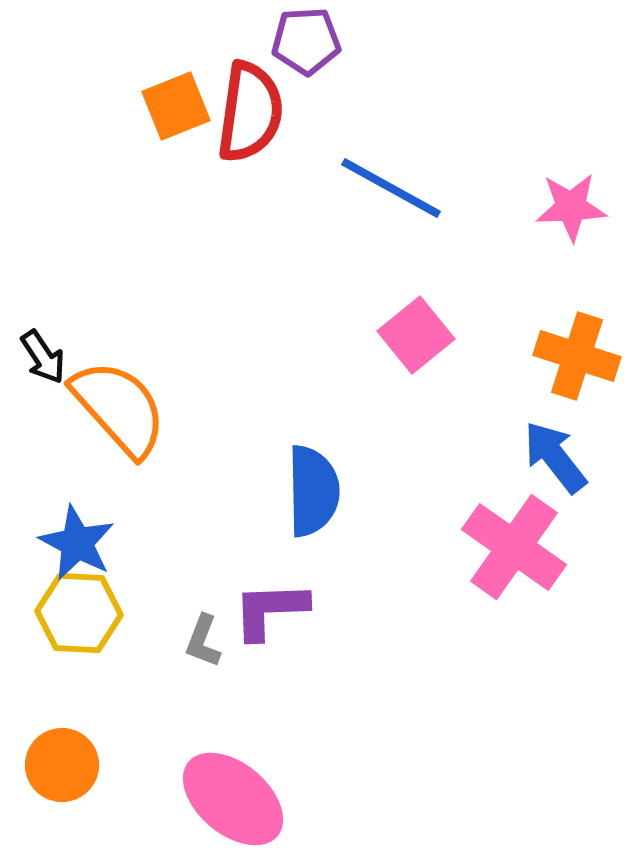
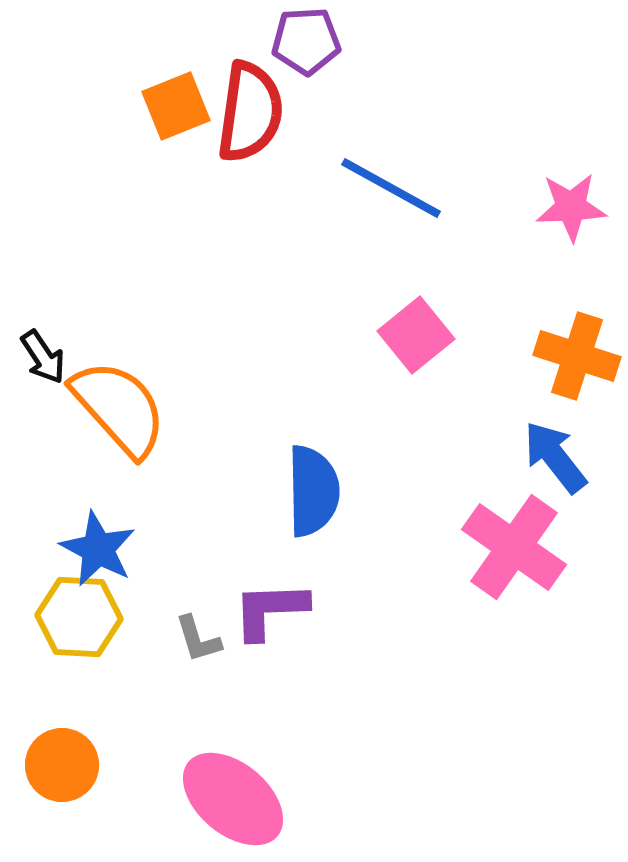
blue star: moved 21 px right, 6 px down
yellow hexagon: moved 4 px down
gray L-shape: moved 5 px left, 2 px up; rotated 38 degrees counterclockwise
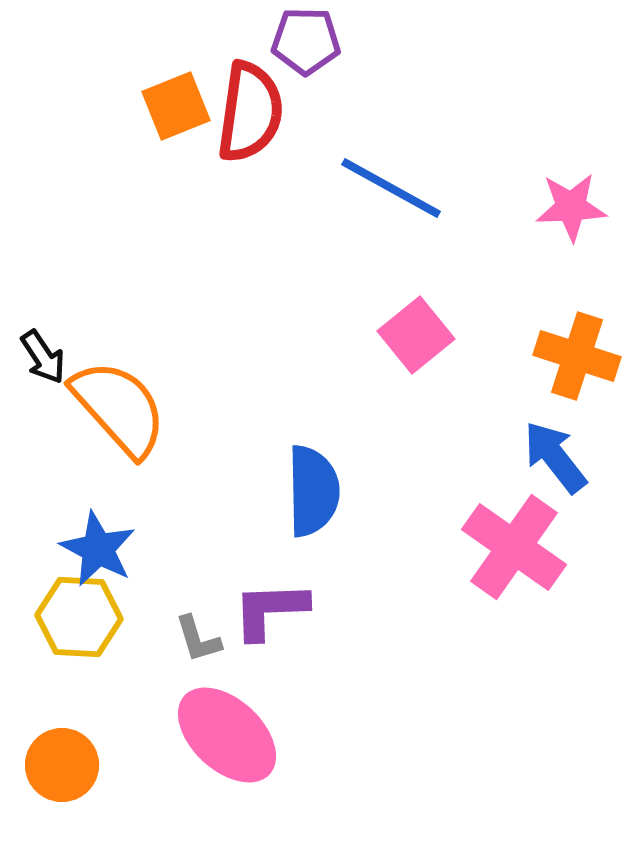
purple pentagon: rotated 4 degrees clockwise
pink ellipse: moved 6 px left, 64 px up; rotated 3 degrees clockwise
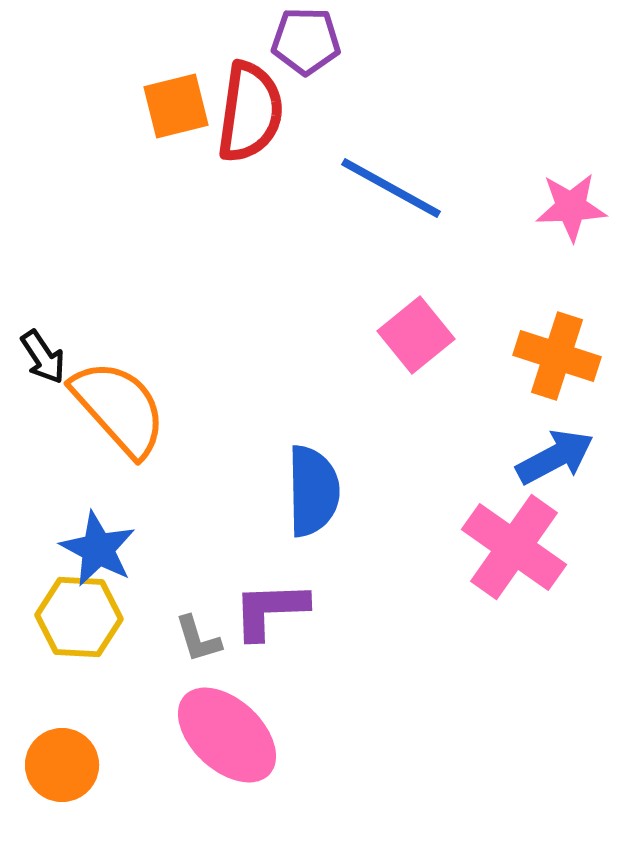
orange square: rotated 8 degrees clockwise
orange cross: moved 20 px left
blue arrow: rotated 100 degrees clockwise
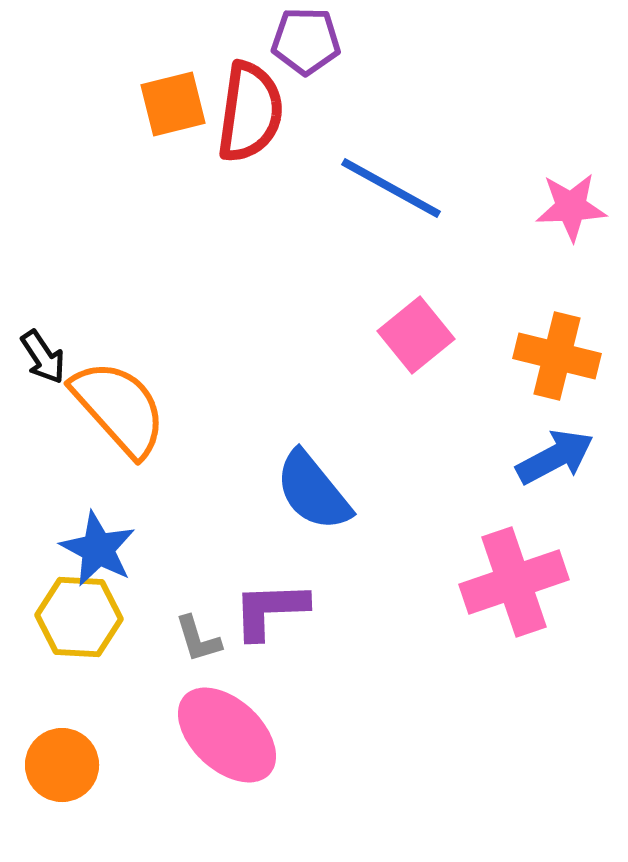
orange square: moved 3 px left, 2 px up
orange cross: rotated 4 degrees counterclockwise
blue semicircle: rotated 142 degrees clockwise
pink cross: moved 35 px down; rotated 36 degrees clockwise
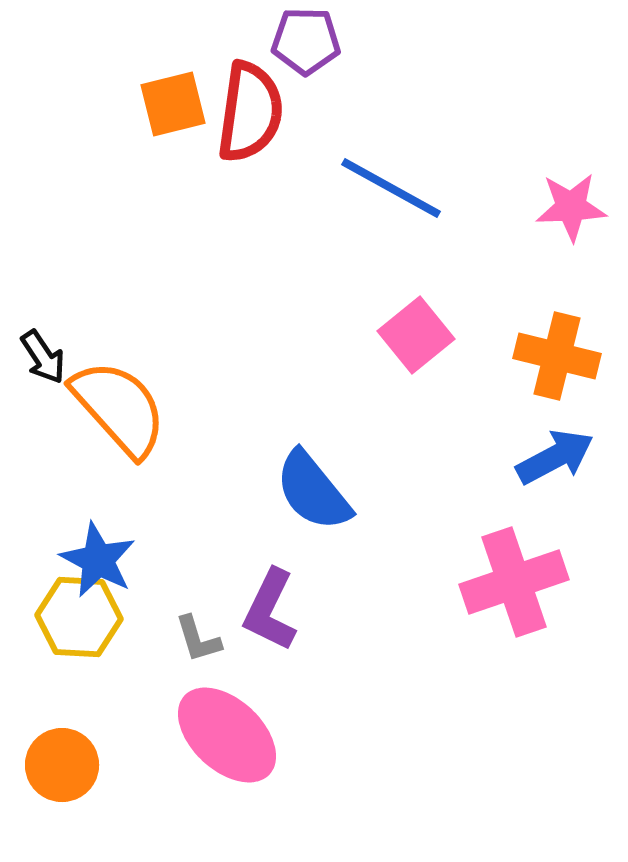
blue star: moved 11 px down
purple L-shape: rotated 62 degrees counterclockwise
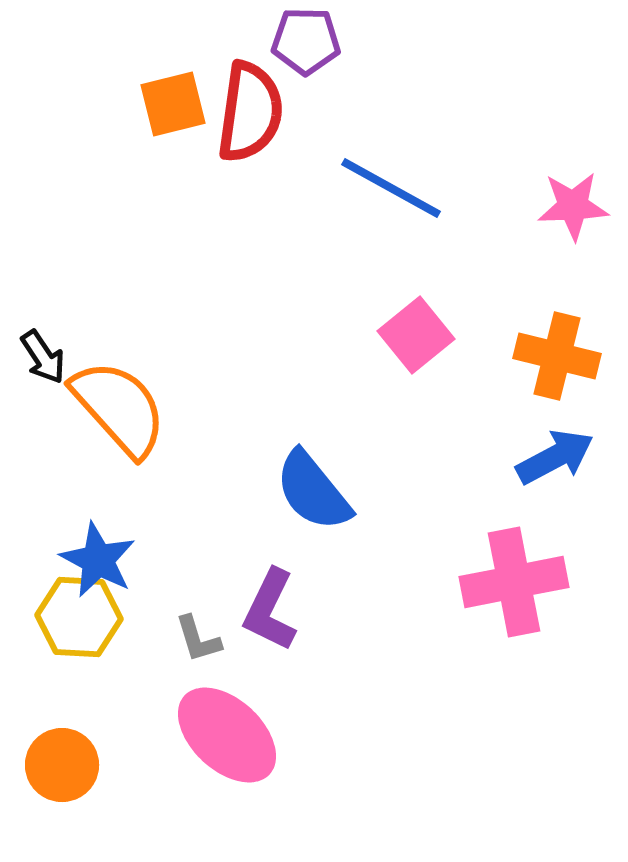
pink star: moved 2 px right, 1 px up
pink cross: rotated 8 degrees clockwise
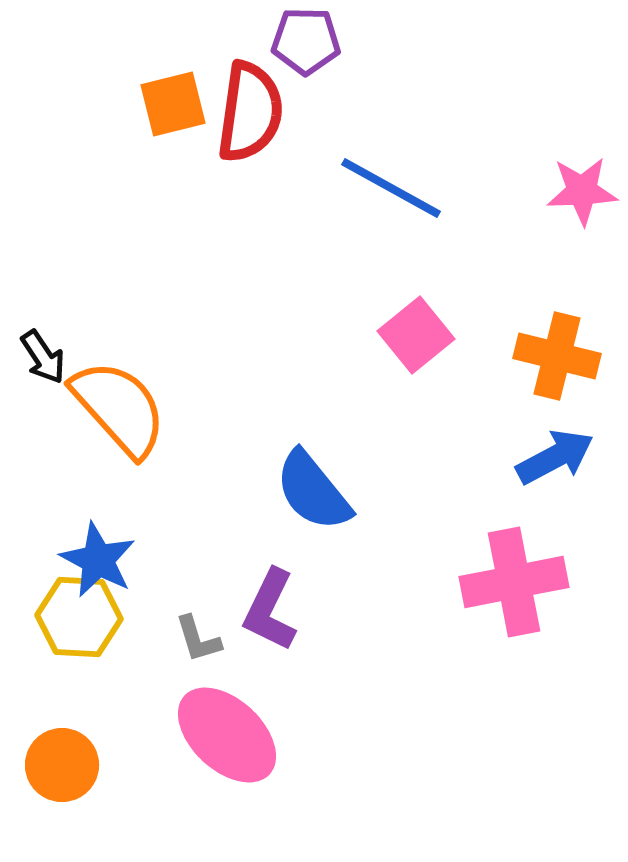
pink star: moved 9 px right, 15 px up
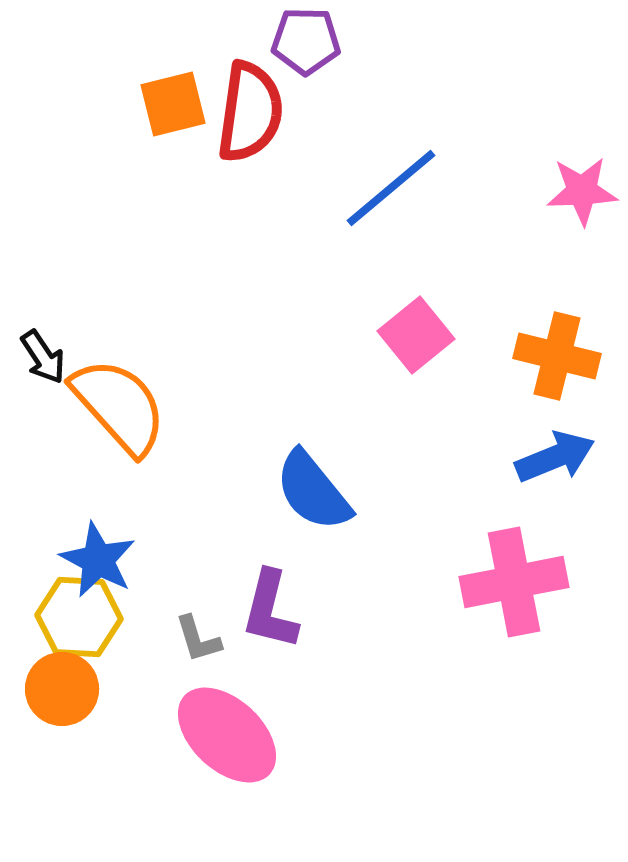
blue line: rotated 69 degrees counterclockwise
orange semicircle: moved 2 px up
blue arrow: rotated 6 degrees clockwise
purple L-shape: rotated 12 degrees counterclockwise
orange circle: moved 76 px up
